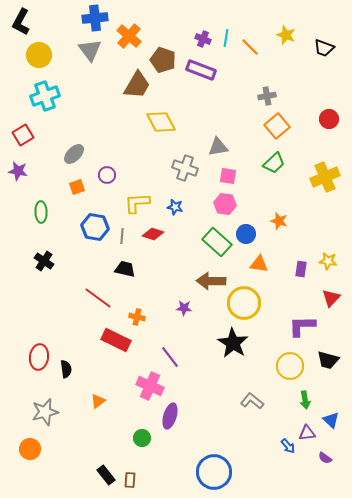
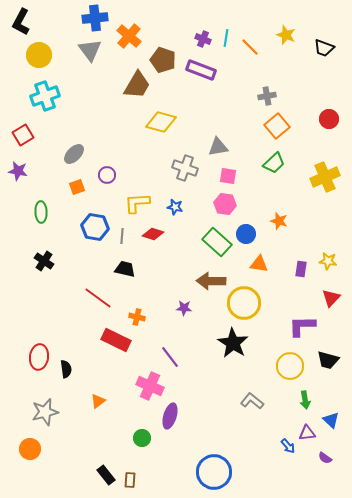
yellow diamond at (161, 122): rotated 48 degrees counterclockwise
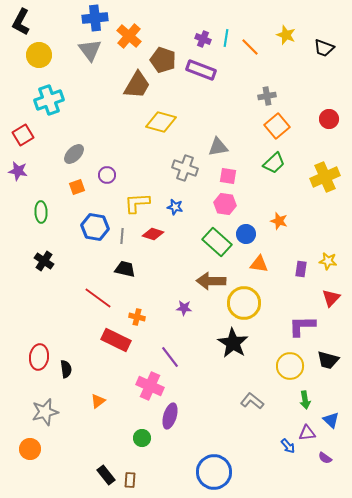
cyan cross at (45, 96): moved 4 px right, 4 px down
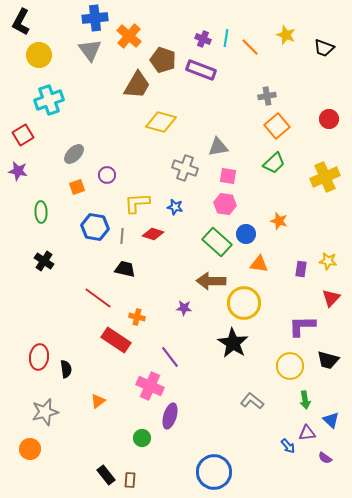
red rectangle at (116, 340): rotated 8 degrees clockwise
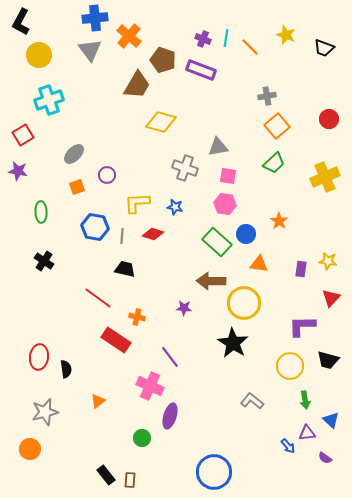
orange star at (279, 221): rotated 18 degrees clockwise
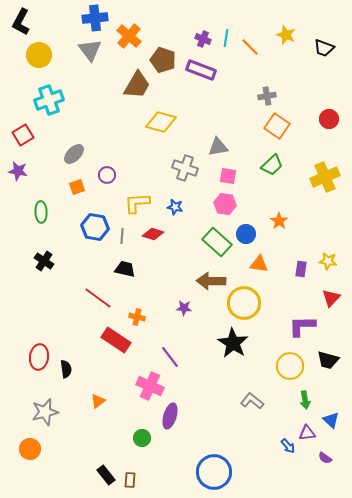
orange square at (277, 126): rotated 15 degrees counterclockwise
green trapezoid at (274, 163): moved 2 px left, 2 px down
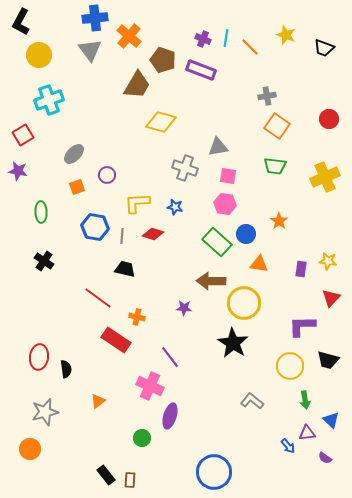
green trapezoid at (272, 165): moved 3 px right, 1 px down; rotated 50 degrees clockwise
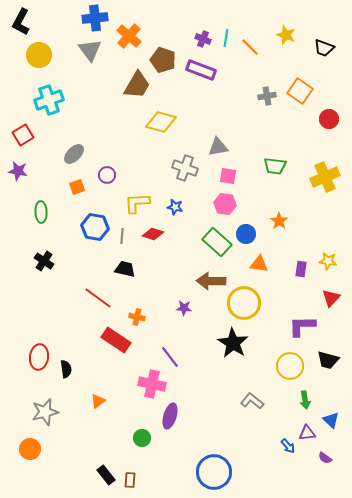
orange square at (277, 126): moved 23 px right, 35 px up
pink cross at (150, 386): moved 2 px right, 2 px up; rotated 12 degrees counterclockwise
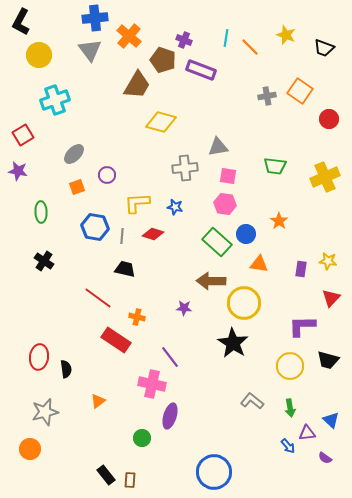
purple cross at (203, 39): moved 19 px left, 1 px down
cyan cross at (49, 100): moved 6 px right
gray cross at (185, 168): rotated 25 degrees counterclockwise
green arrow at (305, 400): moved 15 px left, 8 px down
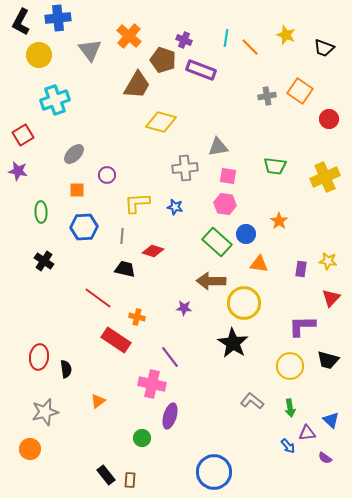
blue cross at (95, 18): moved 37 px left
orange square at (77, 187): moved 3 px down; rotated 21 degrees clockwise
blue hexagon at (95, 227): moved 11 px left; rotated 12 degrees counterclockwise
red diamond at (153, 234): moved 17 px down
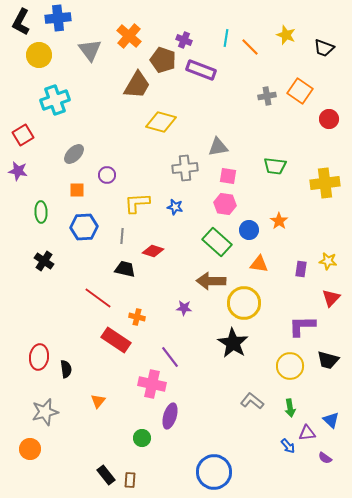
yellow cross at (325, 177): moved 6 px down; rotated 16 degrees clockwise
blue circle at (246, 234): moved 3 px right, 4 px up
orange triangle at (98, 401): rotated 14 degrees counterclockwise
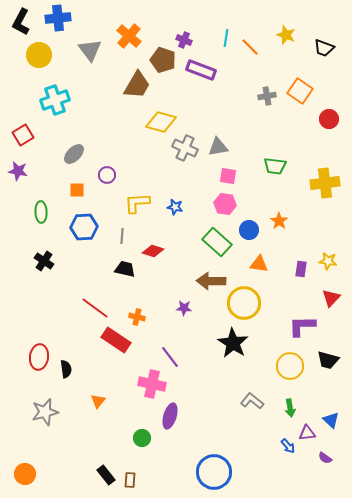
gray cross at (185, 168): moved 20 px up; rotated 30 degrees clockwise
red line at (98, 298): moved 3 px left, 10 px down
orange circle at (30, 449): moved 5 px left, 25 px down
